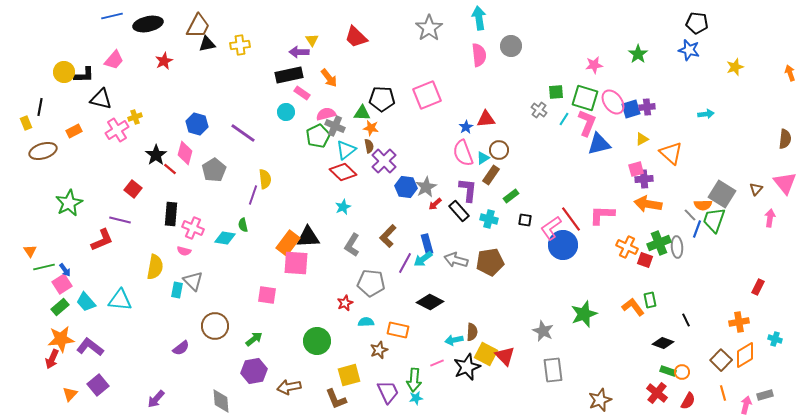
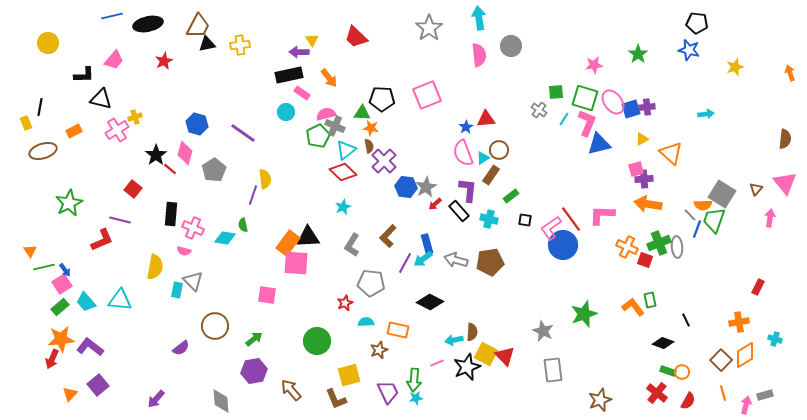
yellow circle at (64, 72): moved 16 px left, 29 px up
brown arrow at (289, 387): moved 2 px right, 3 px down; rotated 60 degrees clockwise
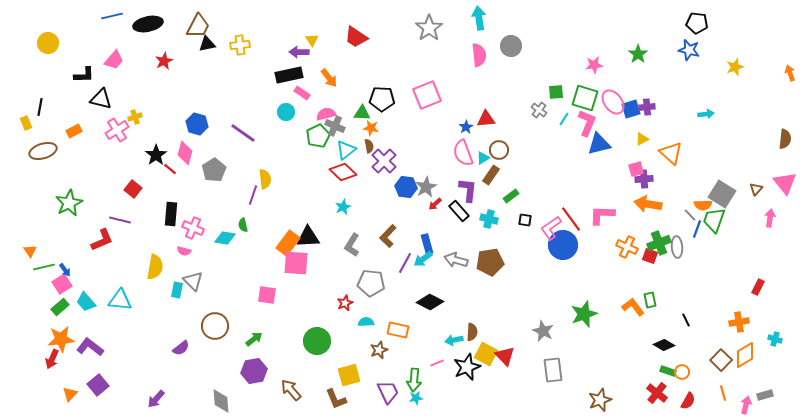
red trapezoid at (356, 37): rotated 10 degrees counterclockwise
red square at (645, 260): moved 5 px right, 4 px up
black diamond at (663, 343): moved 1 px right, 2 px down; rotated 10 degrees clockwise
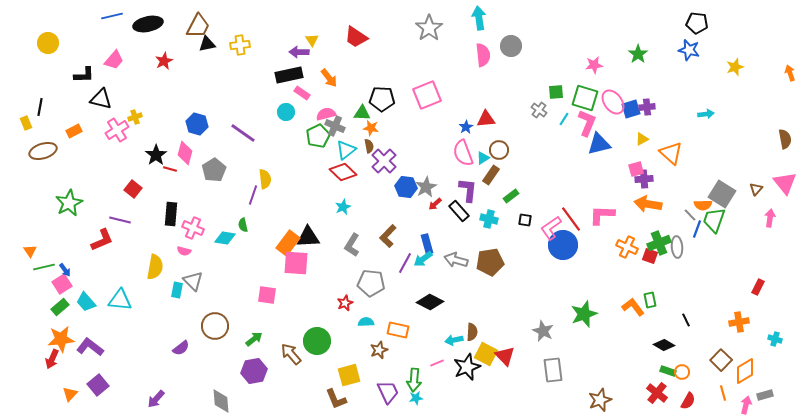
pink semicircle at (479, 55): moved 4 px right
brown semicircle at (785, 139): rotated 18 degrees counterclockwise
red line at (170, 169): rotated 24 degrees counterclockwise
orange diamond at (745, 355): moved 16 px down
brown arrow at (291, 390): moved 36 px up
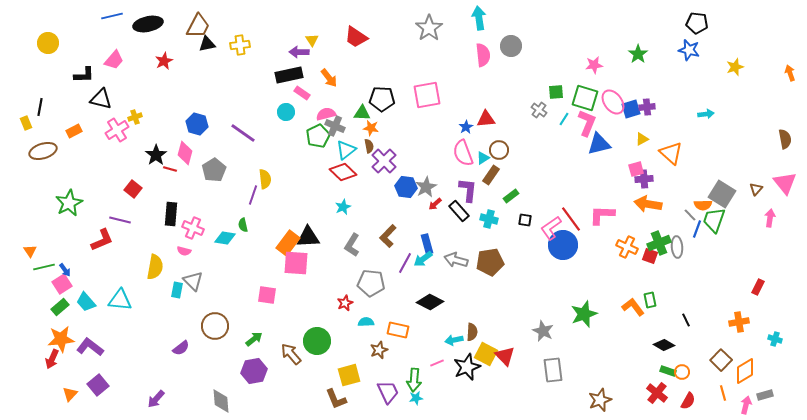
pink square at (427, 95): rotated 12 degrees clockwise
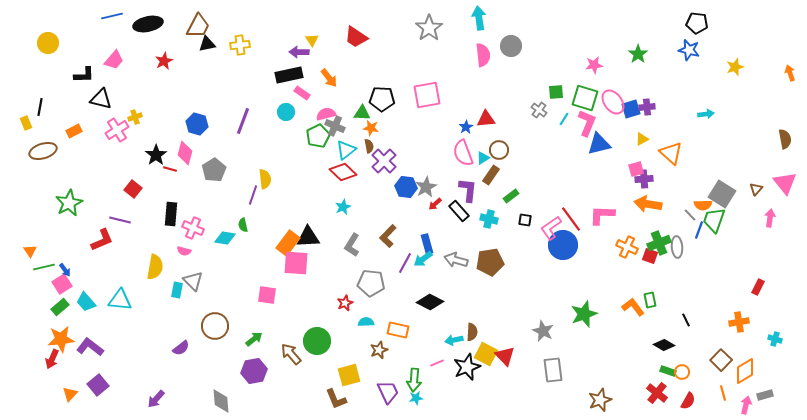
purple line at (243, 133): moved 12 px up; rotated 76 degrees clockwise
blue line at (697, 229): moved 2 px right, 1 px down
